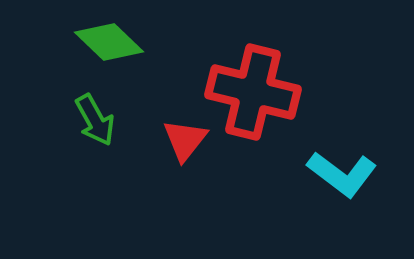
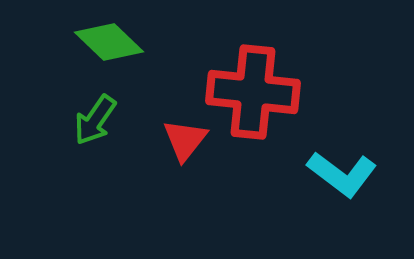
red cross: rotated 8 degrees counterclockwise
green arrow: rotated 64 degrees clockwise
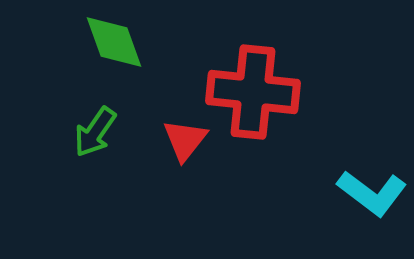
green diamond: moved 5 px right; rotated 26 degrees clockwise
green arrow: moved 12 px down
cyan L-shape: moved 30 px right, 19 px down
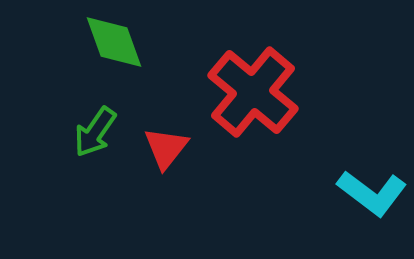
red cross: rotated 34 degrees clockwise
red triangle: moved 19 px left, 8 px down
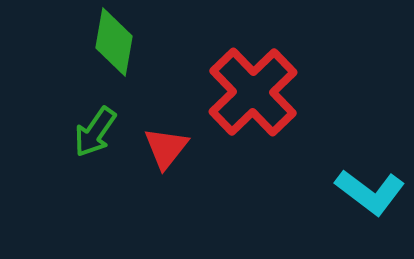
green diamond: rotated 30 degrees clockwise
red cross: rotated 6 degrees clockwise
cyan L-shape: moved 2 px left, 1 px up
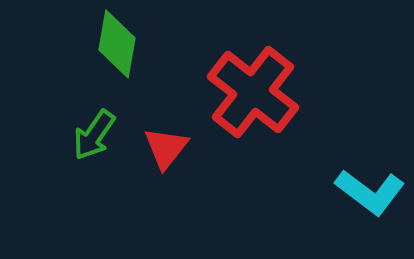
green diamond: moved 3 px right, 2 px down
red cross: rotated 8 degrees counterclockwise
green arrow: moved 1 px left, 3 px down
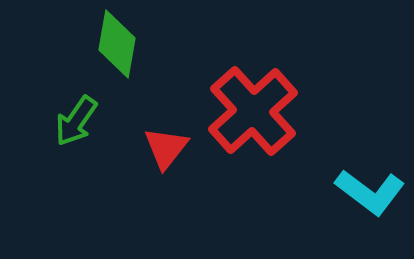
red cross: moved 19 px down; rotated 10 degrees clockwise
green arrow: moved 18 px left, 14 px up
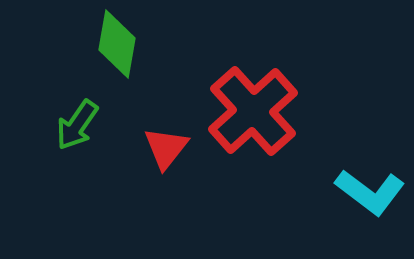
green arrow: moved 1 px right, 4 px down
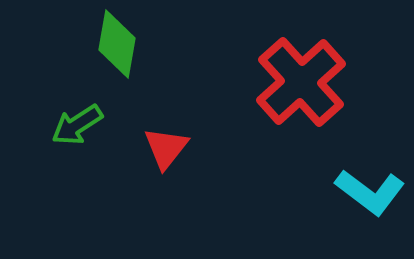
red cross: moved 48 px right, 29 px up
green arrow: rotated 22 degrees clockwise
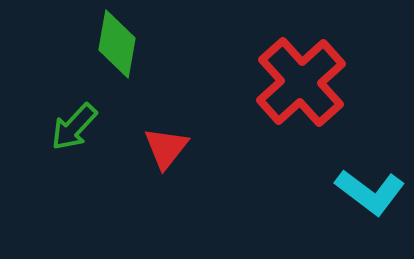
green arrow: moved 3 px left, 2 px down; rotated 14 degrees counterclockwise
